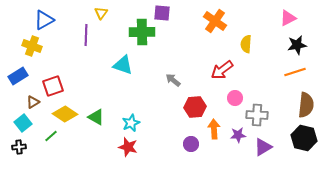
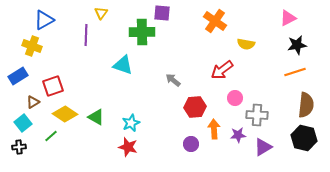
yellow semicircle: rotated 84 degrees counterclockwise
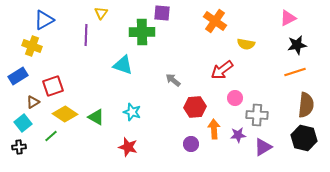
cyan star: moved 1 px right, 11 px up; rotated 30 degrees counterclockwise
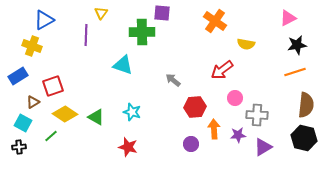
cyan square: rotated 24 degrees counterclockwise
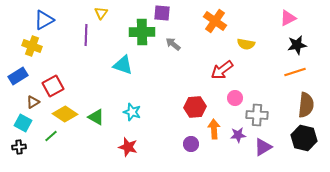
gray arrow: moved 36 px up
red square: rotated 10 degrees counterclockwise
